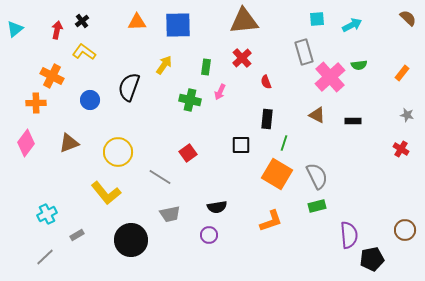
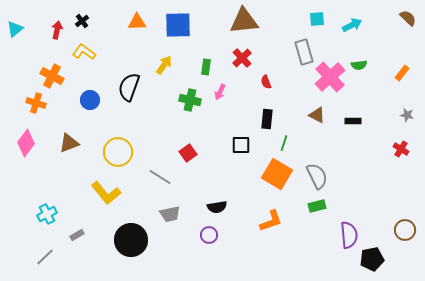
orange cross at (36, 103): rotated 18 degrees clockwise
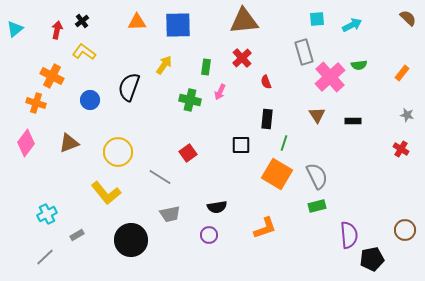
brown triangle at (317, 115): rotated 30 degrees clockwise
orange L-shape at (271, 221): moved 6 px left, 7 px down
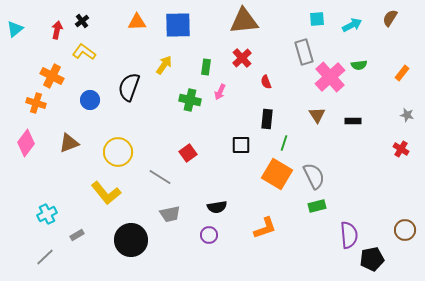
brown semicircle at (408, 18): moved 18 px left; rotated 102 degrees counterclockwise
gray semicircle at (317, 176): moved 3 px left
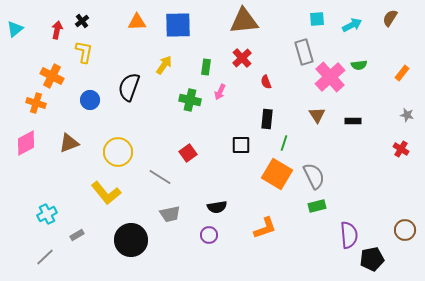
yellow L-shape at (84, 52): rotated 65 degrees clockwise
pink diamond at (26, 143): rotated 24 degrees clockwise
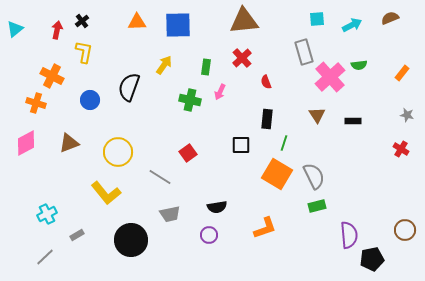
brown semicircle at (390, 18): rotated 36 degrees clockwise
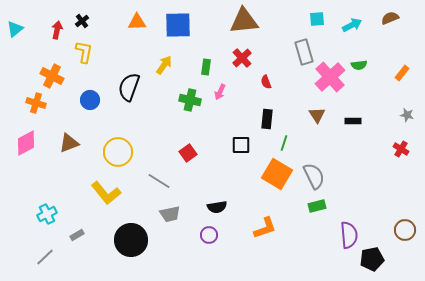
gray line at (160, 177): moved 1 px left, 4 px down
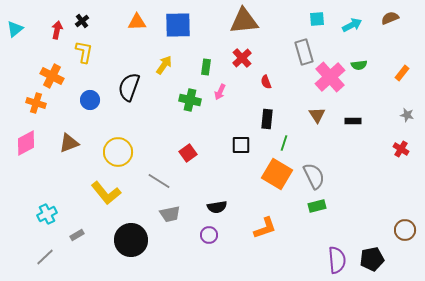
purple semicircle at (349, 235): moved 12 px left, 25 px down
